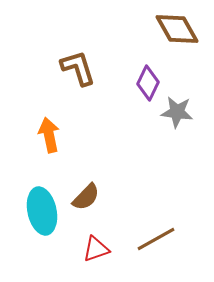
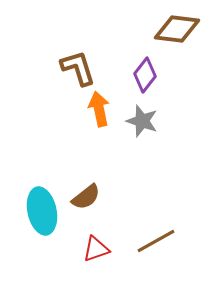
brown diamond: rotated 54 degrees counterclockwise
purple diamond: moved 3 px left, 8 px up; rotated 12 degrees clockwise
gray star: moved 35 px left, 9 px down; rotated 12 degrees clockwise
orange arrow: moved 50 px right, 26 px up
brown semicircle: rotated 8 degrees clockwise
brown line: moved 2 px down
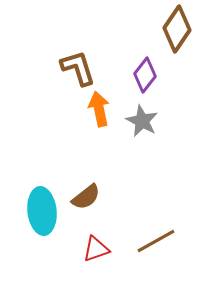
brown diamond: rotated 63 degrees counterclockwise
gray star: rotated 8 degrees clockwise
cyan ellipse: rotated 6 degrees clockwise
